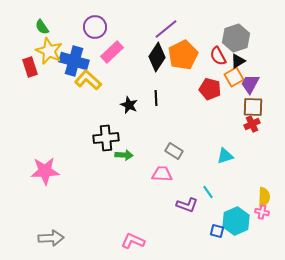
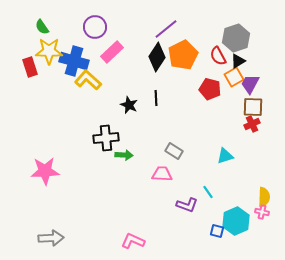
yellow star: rotated 24 degrees counterclockwise
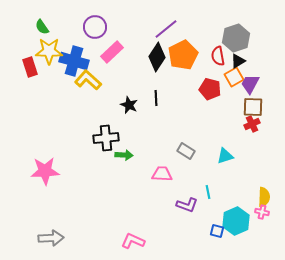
red semicircle: rotated 18 degrees clockwise
gray rectangle: moved 12 px right
cyan line: rotated 24 degrees clockwise
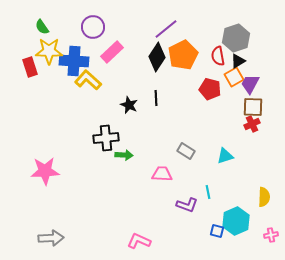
purple circle: moved 2 px left
blue cross: rotated 12 degrees counterclockwise
pink cross: moved 9 px right, 23 px down; rotated 24 degrees counterclockwise
pink L-shape: moved 6 px right
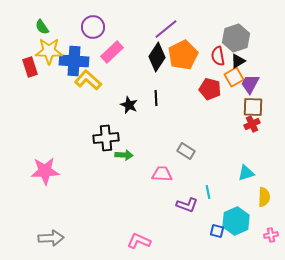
cyan triangle: moved 21 px right, 17 px down
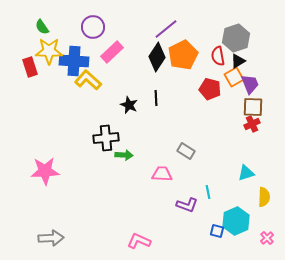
purple trapezoid: rotated 130 degrees clockwise
pink cross: moved 4 px left, 3 px down; rotated 32 degrees counterclockwise
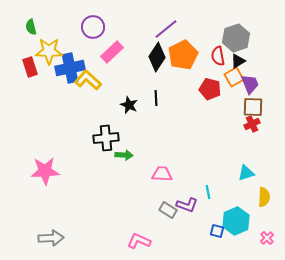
green semicircle: moved 11 px left; rotated 21 degrees clockwise
blue cross: moved 4 px left, 7 px down; rotated 16 degrees counterclockwise
gray rectangle: moved 18 px left, 59 px down
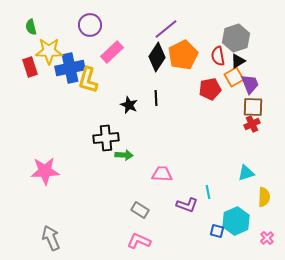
purple circle: moved 3 px left, 2 px up
yellow L-shape: rotated 116 degrees counterclockwise
red pentagon: rotated 25 degrees counterclockwise
gray rectangle: moved 28 px left
gray arrow: rotated 110 degrees counterclockwise
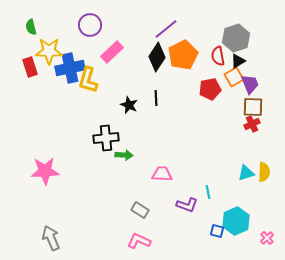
yellow semicircle: moved 25 px up
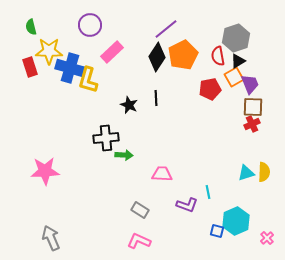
blue cross: rotated 28 degrees clockwise
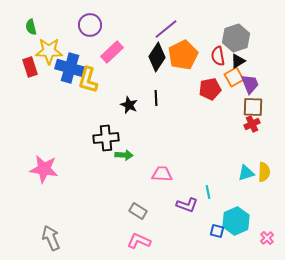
pink star: moved 1 px left, 2 px up; rotated 12 degrees clockwise
gray rectangle: moved 2 px left, 1 px down
